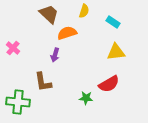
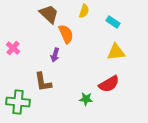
orange semicircle: moved 1 px left, 1 px down; rotated 84 degrees clockwise
green star: moved 1 px down
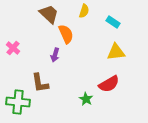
brown L-shape: moved 3 px left, 1 px down
green star: rotated 24 degrees clockwise
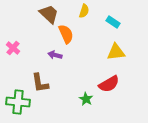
purple arrow: rotated 88 degrees clockwise
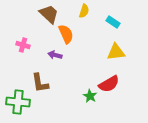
pink cross: moved 10 px right, 3 px up; rotated 24 degrees counterclockwise
green star: moved 4 px right, 3 px up
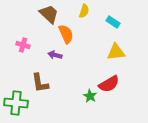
green cross: moved 2 px left, 1 px down
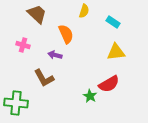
brown trapezoid: moved 12 px left
brown L-shape: moved 4 px right, 5 px up; rotated 20 degrees counterclockwise
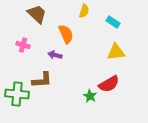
brown L-shape: moved 2 px left, 2 px down; rotated 65 degrees counterclockwise
green cross: moved 1 px right, 9 px up
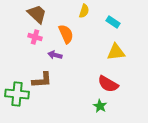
pink cross: moved 12 px right, 8 px up
red semicircle: moved 1 px left; rotated 60 degrees clockwise
green star: moved 10 px right, 10 px down
